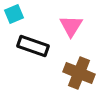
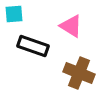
cyan square: rotated 18 degrees clockwise
pink triangle: rotated 30 degrees counterclockwise
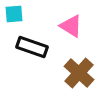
black rectangle: moved 1 px left, 1 px down
brown cross: rotated 20 degrees clockwise
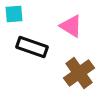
brown cross: rotated 12 degrees clockwise
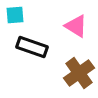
cyan square: moved 1 px right, 1 px down
pink triangle: moved 5 px right
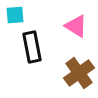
black rectangle: rotated 60 degrees clockwise
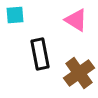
pink triangle: moved 6 px up
black rectangle: moved 8 px right, 7 px down
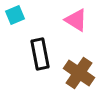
cyan square: rotated 18 degrees counterclockwise
brown cross: rotated 20 degrees counterclockwise
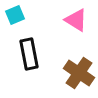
black rectangle: moved 11 px left
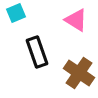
cyan square: moved 1 px right, 2 px up
black rectangle: moved 8 px right, 2 px up; rotated 8 degrees counterclockwise
